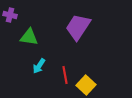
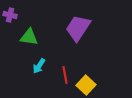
purple trapezoid: moved 1 px down
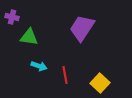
purple cross: moved 2 px right, 2 px down
purple trapezoid: moved 4 px right
cyan arrow: rotated 105 degrees counterclockwise
yellow square: moved 14 px right, 2 px up
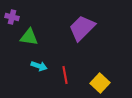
purple trapezoid: rotated 12 degrees clockwise
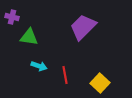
purple trapezoid: moved 1 px right, 1 px up
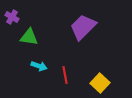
purple cross: rotated 16 degrees clockwise
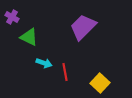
green triangle: rotated 18 degrees clockwise
cyan arrow: moved 5 px right, 3 px up
red line: moved 3 px up
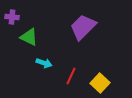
purple cross: rotated 24 degrees counterclockwise
red line: moved 6 px right, 4 px down; rotated 36 degrees clockwise
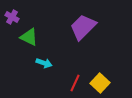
purple cross: rotated 24 degrees clockwise
red line: moved 4 px right, 7 px down
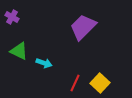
green triangle: moved 10 px left, 14 px down
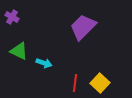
red line: rotated 18 degrees counterclockwise
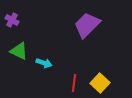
purple cross: moved 3 px down
purple trapezoid: moved 4 px right, 2 px up
red line: moved 1 px left
